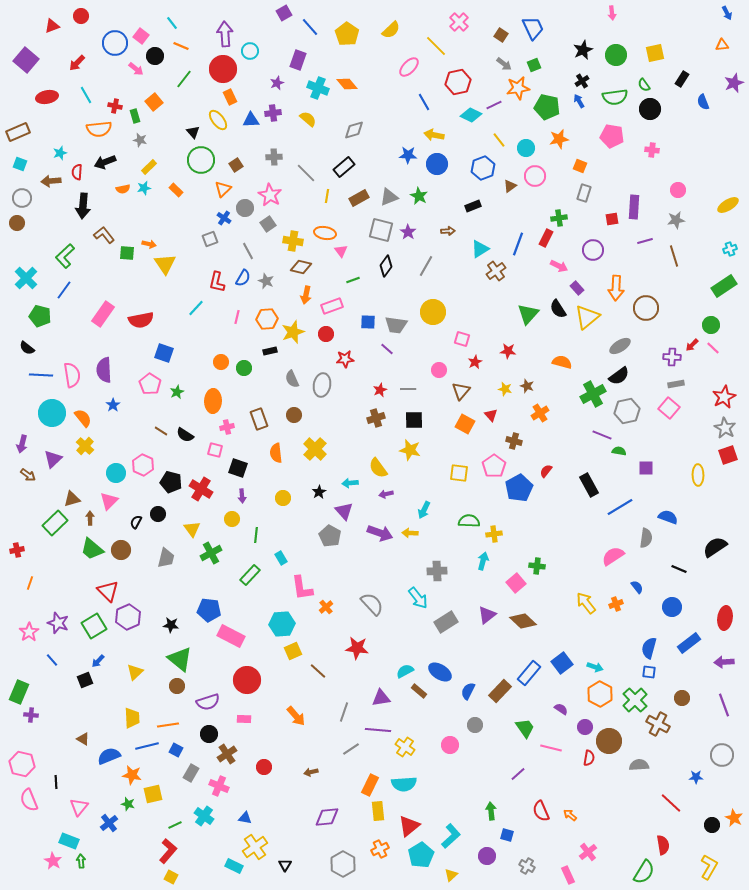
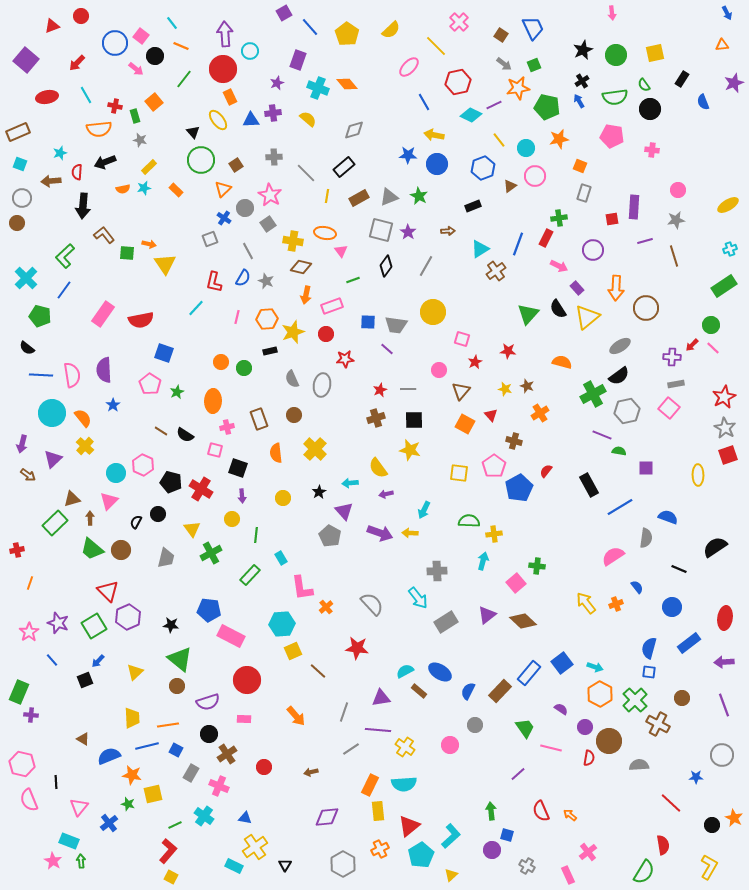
red L-shape at (217, 282): moved 3 px left
purple circle at (487, 856): moved 5 px right, 6 px up
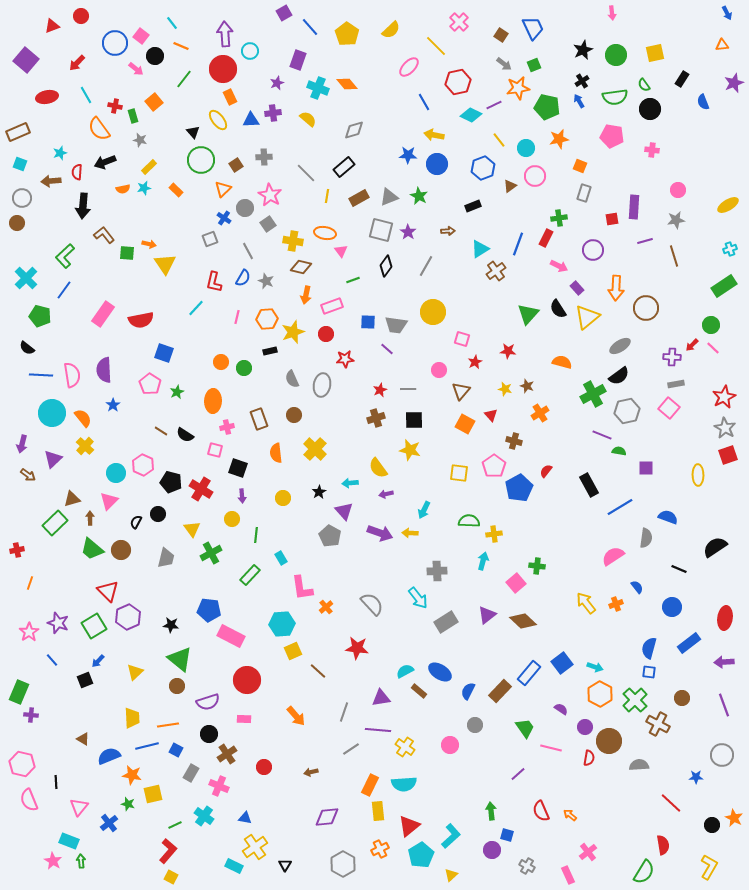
green rectangle at (135, 116): moved 2 px left
orange semicircle at (99, 129): rotated 60 degrees clockwise
gray cross at (274, 157): moved 10 px left
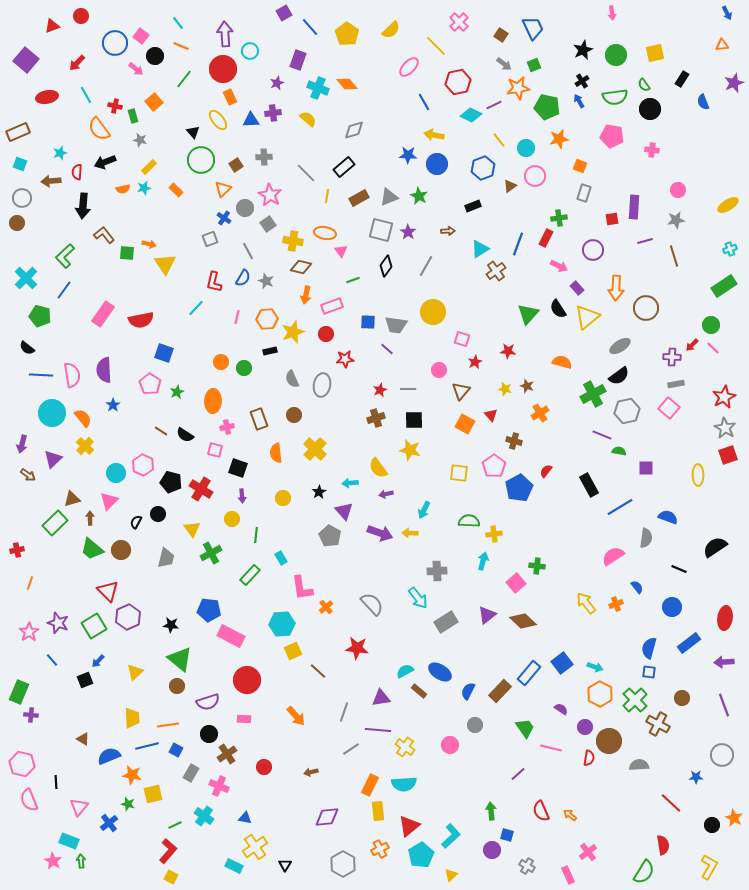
cyan line at (172, 23): moved 6 px right
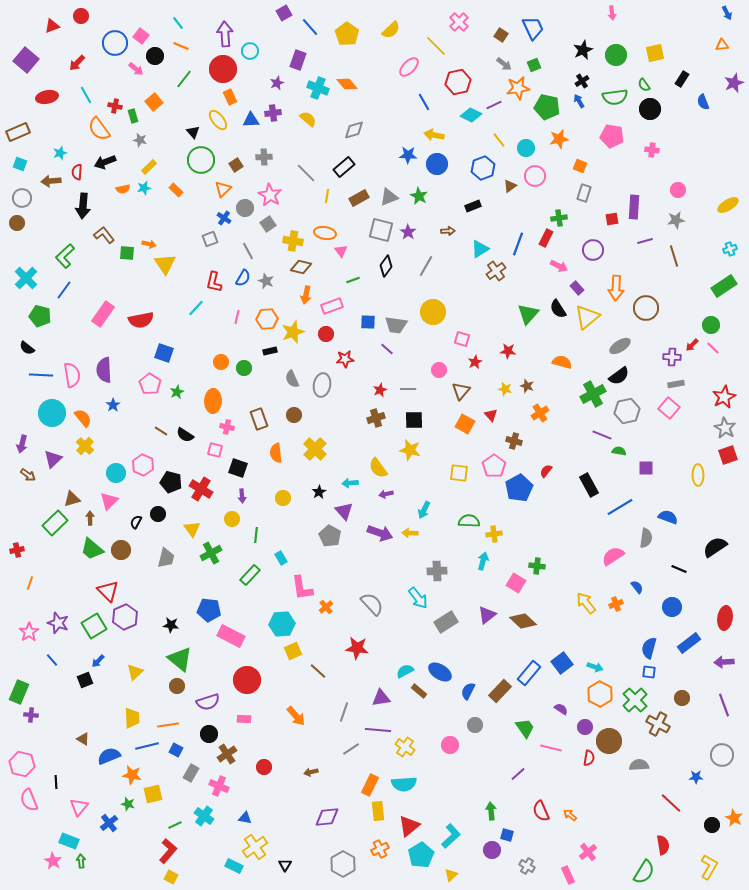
pink cross at (227, 427): rotated 24 degrees clockwise
pink square at (516, 583): rotated 18 degrees counterclockwise
purple hexagon at (128, 617): moved 3 px left
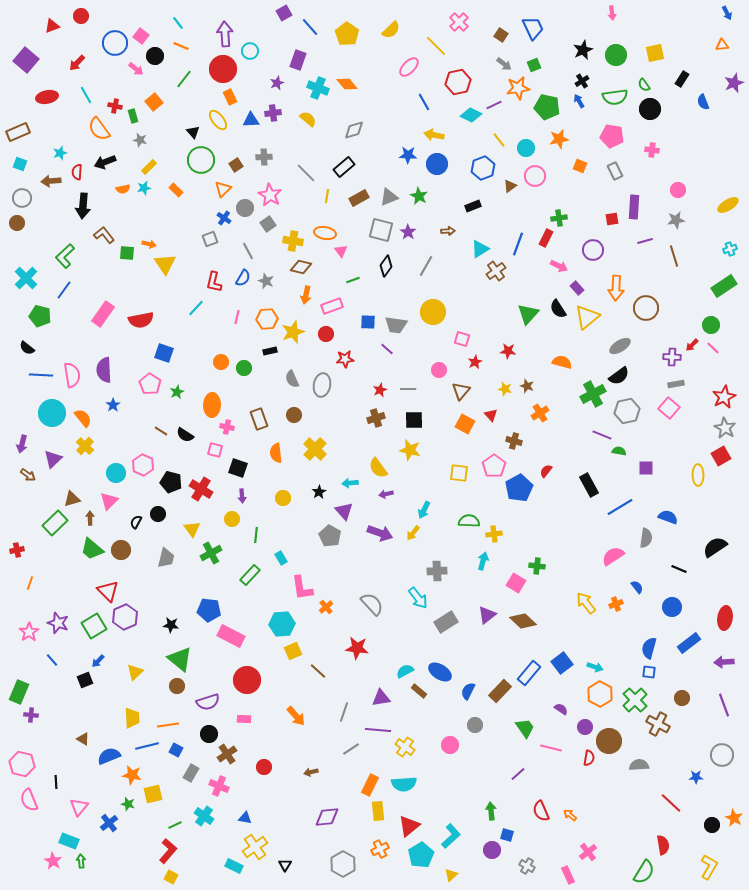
gray rectangle at (584, 193): moved 31 px right, 22 px up; rotated 42 degrees counterclockwise
orange ellipse at (213, 401): moved 1 px left, 4 px down
red square at (728, 455): moved 7 px left, 1 px down; rotated 12 degrees counterclockwise
yellow arrow at (410, 533): moved 3 px right; rotated 56 degrees counterclockwise
